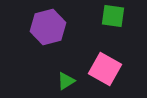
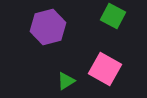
green square: rotated 20 degrees clockwise
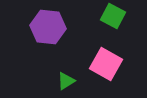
purple hexagon: rotated 20 degrees clockwise
pink square: moved 1 px right, 5 px up
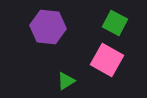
green square: moved 2 px right, 7 px down
pink square: moved 1 px right, 4 px up
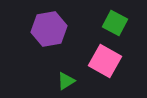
purple hexagon: moved 1 px right, 2 px down; rotated 16 degrees counterclockwise
pink square: moved 2 px left, 1 px down
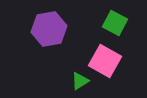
green triangle: moved 14 px right
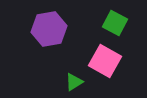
green triangle: moved 6 px left, 1 px down
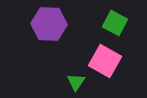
purple hexagon: moved 5 px up; rotated 12 degrees clockwise
green triangle: moved 2 px right; rotated 24 degrees counterclockwise
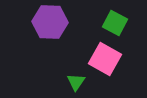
purple hexagon: moved 1 px right, 2 px up
pink square: moved 2 px up
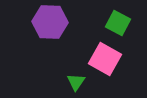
green square: moved 3 px right
